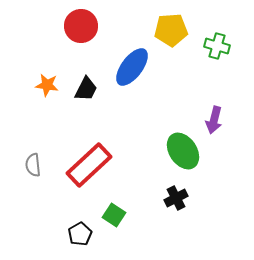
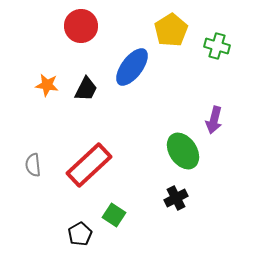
yellow pentagon: rotated 28 degrees counterclockwise
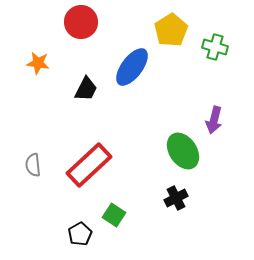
red circle: moved 4 px up
green cross: moved 2 px left, 1 px down
orange star: moved 9 px left, 22 px up
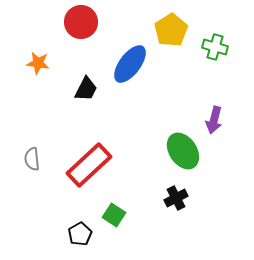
blue ellipse: moved 2 px left, 3 px up
gray semicircle: moved 1 px left, 6 px up
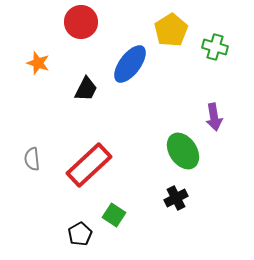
orange star: rotated 10 degrees clockwise
purple arrow: moved 3 px up; rotated 24 degrees counterclockwise
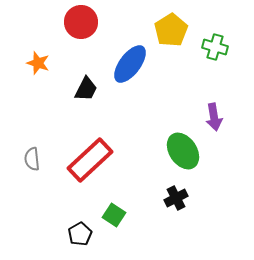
red rectangle: moved 1 px right, 5 px up
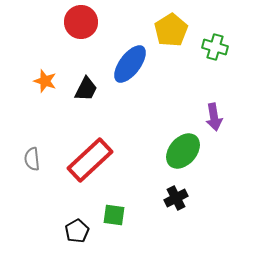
orange star: moved 7 px right, 18 px down
green ellipse: rotated 75 degrees clockwise
green square: rotated 25 degrees counterclockwise
black pentagon: moved 3 px left, 3 px up
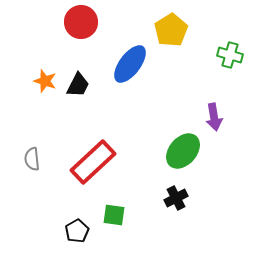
green cross: moved 15 px right, 8 px down
black trapezoid: moved 8 px left, 4 px up
red rectangle: moved 3 px right, 2 px down
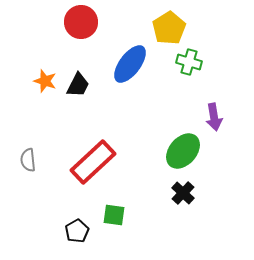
yellow pentagon: moved 2 px left, 2 px up
green cross: moved 41 px left, 7 px down
gray semicircle: moved 4 px left, 1 px down
black cross: moved 7 px right, 5 px up; rotated 20 degrees counterclockwise
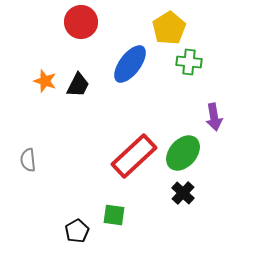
green cross: rotated 10 degrees counterclockwise
green ellipse: moved 2 px down
red rectangle: moved 41 px right, 6 px up
